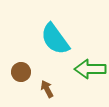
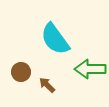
brown arrow: moved 4 px up; rotated 18 degrees counterclockwise
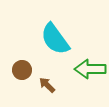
brown circle: moved 1 px right, 2 px up
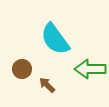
brown circle: moved 1 px up
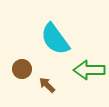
green arrow: moved 1 px left, 1 px down
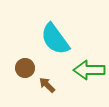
brown circle: moved 3 px right, 1 px up
